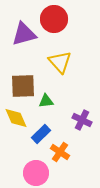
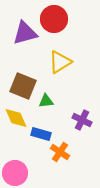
purple triangle: moved 1 px right, 1 px up
yellow triangle: rotated 40 degrees clockwise
brown square: rotated 24 degrees clockwise
blue rectangle: rotated 60 degrees clockwise
pink circle: moved 21 px left
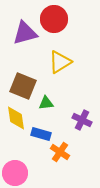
green triangle: moved 2 px down
yellow diamond: rotated 15 degrees clockwise
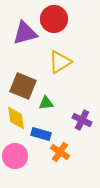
pink circle: moved 17 px up
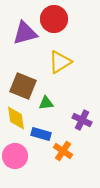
orange cross: moved 3 px right, 1 px up
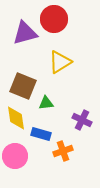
orange cross: rotated 36 degrees clockwise
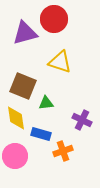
yellow triangle: rotated 50 degrees clockwise
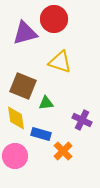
orange cross: rotated 24 degrees counterclockwise
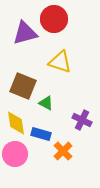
green triangle: rotated 35 degrees clockwise
yellow diamond: moved 5 px down
pink circle: moved 2 px up
